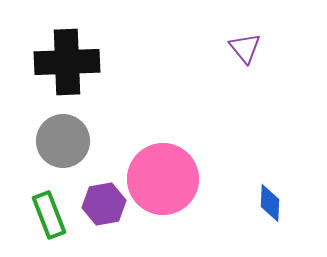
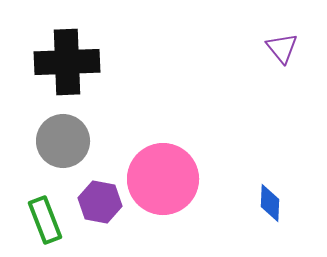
purple triangle: moved 37 px right
purple hexagon: moved 4 px left, 2 px up; rotated 21 degrees clockwise
green rectangle: moved 4 px left, 5 px down
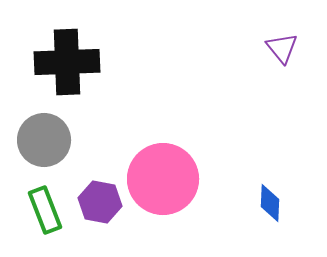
gray circle: moved 19 px left, 1 px up
green rectangle: moved 10 px up
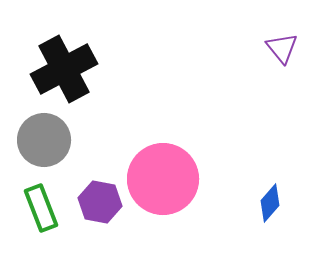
black cross: moved 3 px left, 7 px down; rotated 26 degrees counterclockwise
blue diamond: rotated 39 degrees clockwise
green rectangle: moved 4 px left, 2 px up
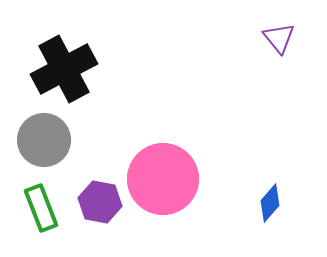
purple triangle: moved 3 px left, 10 px up
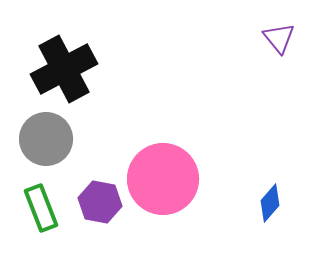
gray circle: moved 2 px right, 1 px up
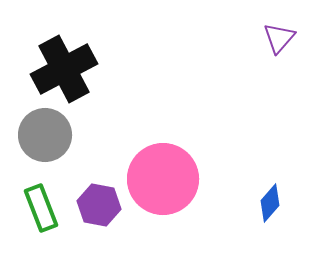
purple triangle: rotated 20 degrees clockwise
gray circle: moved 1 px left, 4 px up
purple hexagon: moved 1 px left, 3 px down
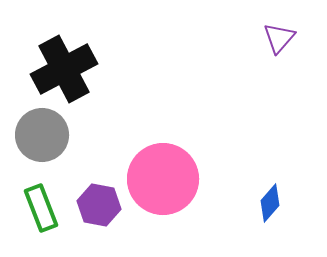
gray circle: moved 3 px left
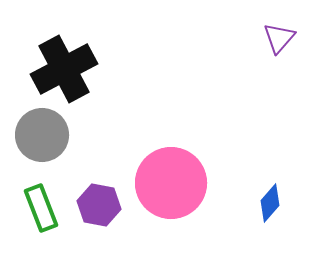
pink circle: moved 8 px right, 4 px down
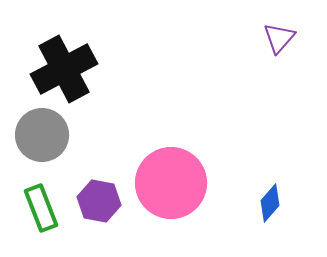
purple hexagon: moved 4 px up
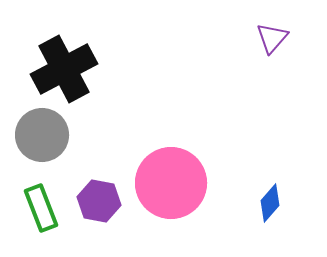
purple triangle: moved 7 px left
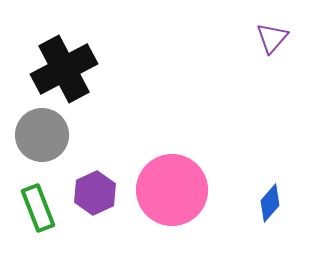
pink circle: moved 1 px right, 7 px down
purple hexagon: moved 4 px left, 8 px up; rotated 24 degrees clockwise
green rectangle: moved 3 px left
